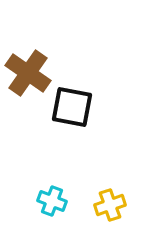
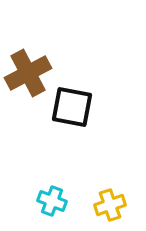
brown cross: rotated 27 degrees clockwise
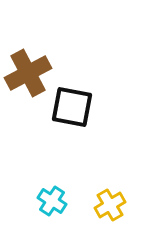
cyan cross: rotated 12 degrees clockwise
yellow cross: rotated 12 degrees counterclockwise
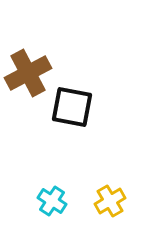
yellow cross: moved 4 px up
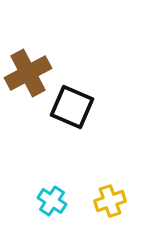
black square: rotated 12 degrees clockwise
yellow cross: rotated 12 degrees clockwise
